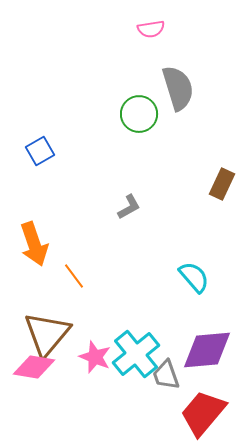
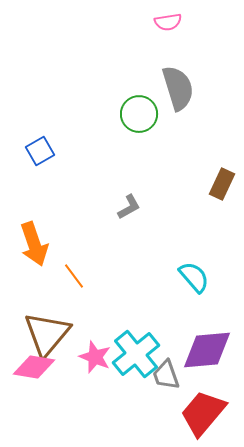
pink semicircle: moved 17 px right, 7 px up
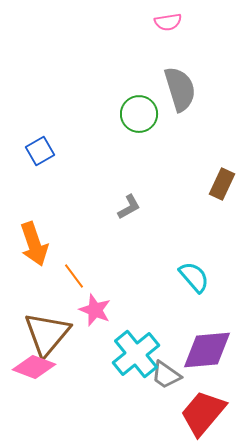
gray semicircle: moved 2 px right, 1 px down
pink star: moved 47 px up
pink diamond: rotated 12 degrees clockwise
gray trapezoid: rotated 36 degrees counterclockwise
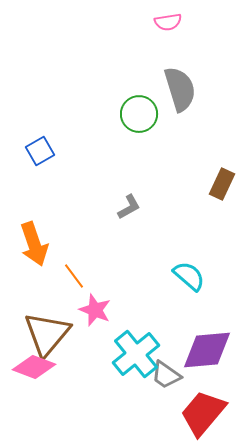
cyan semicircle: moved 5 px left, 1 px up; rotated 8 degrees counterclockwise
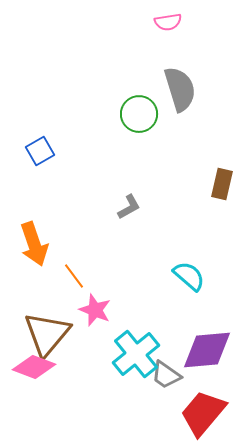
brown rectangle: rotated 12 degrees counterclockwise
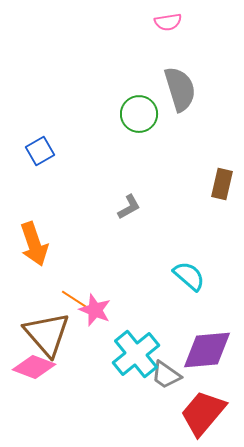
orange line: moved 23 px down; rotated 20 degrees counterclockwise
brown triangle: rotated 21 degrees counterclockwise
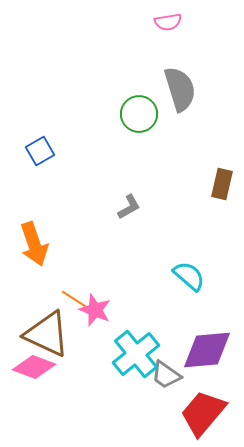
brown triangle: rotated 24 degrees counterclockwise
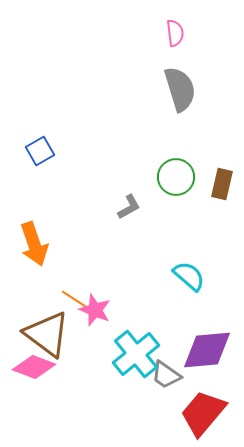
pink semicircle: moved 7 px right, 11 px down; rotated 88 degrees counterclockwise
green circle: moved 37 px right, 63 px down
brown triangle: rotated 12 degrees clockwise
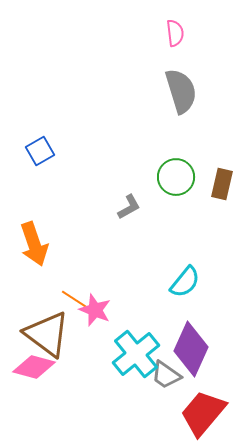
gray semicircle: moved 1 px right, 2 px down
cyan semicircle: moved 4 px left, 6 px down; rotated 88 degrees clockwise
purple diamond: moved 16 px left, 1 px up; rotated 60 degrees counterclockwise
pink diamond: rotated 6 degrees counterclockwise
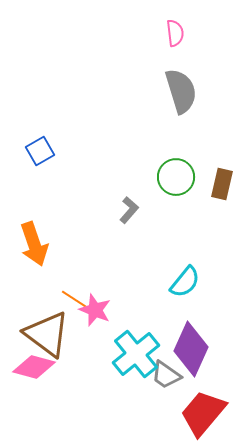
gray L-shape: moved 3 px down; rotated 20 degrees counterclockwise
